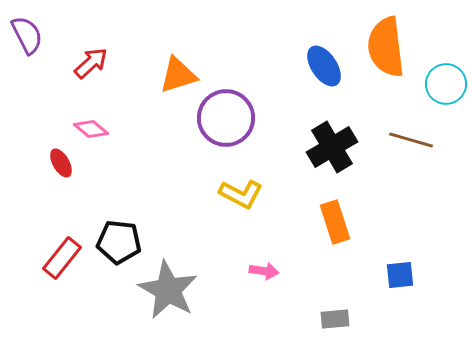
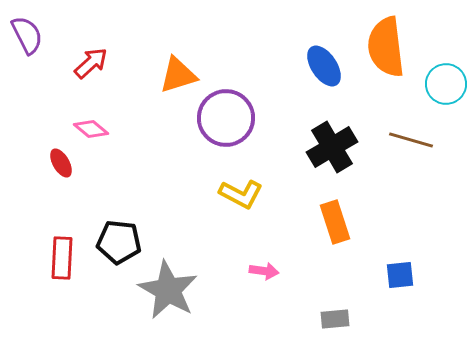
red rectangle: rotated 36 degrees counterclockwise
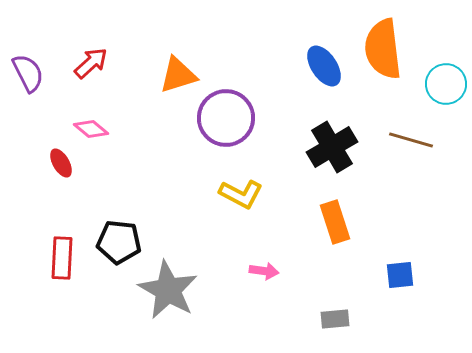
purple semicircle: moved 1 px right, 38 px down
orange semicircle: moved 3 px left, 2 px down
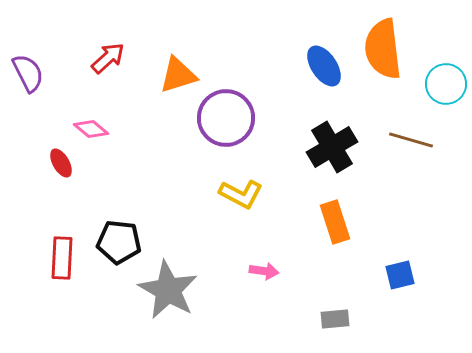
red arrow: moved 17 px right, 5 px up
blue square: rotated 8 degrees counterclockwise
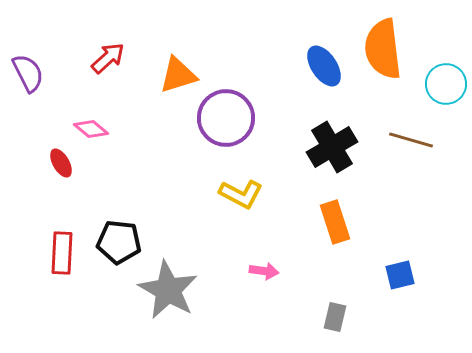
red rectangle: moved 5 px up
gray rectangle: moved 2 px up; rotated 72 degrees counterclockwise
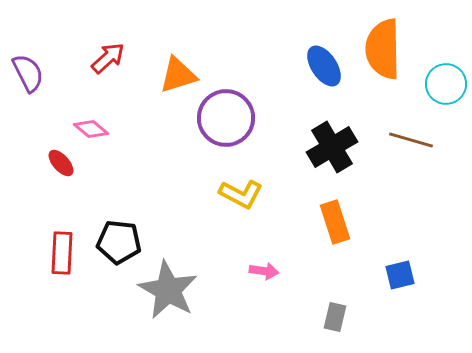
orange semicircle: rotated 6 degrees clockwise
red ellipse: rotated 12 degrees counterclockwise
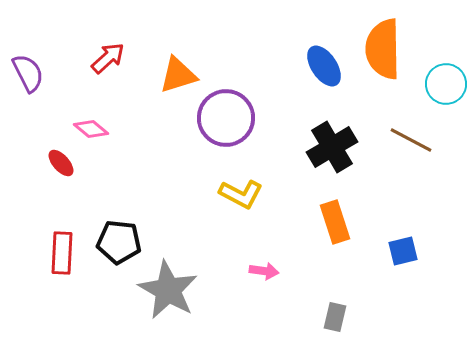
brown line: rotated 12 degrees clockwise
blue square: moved 3 px right, 24 px up
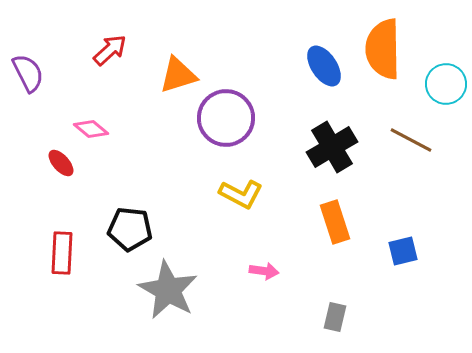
red arrow: moved 2 px right, 8 px up
black pentagon: moved 11 px right, 13 px up
